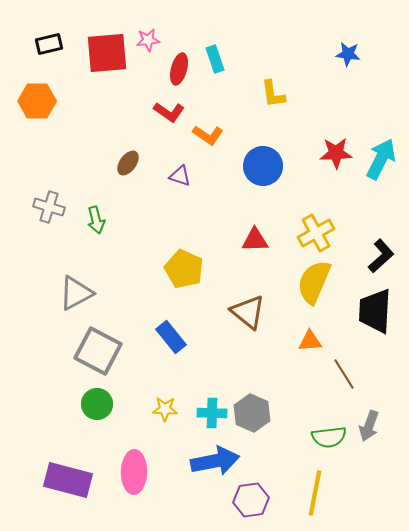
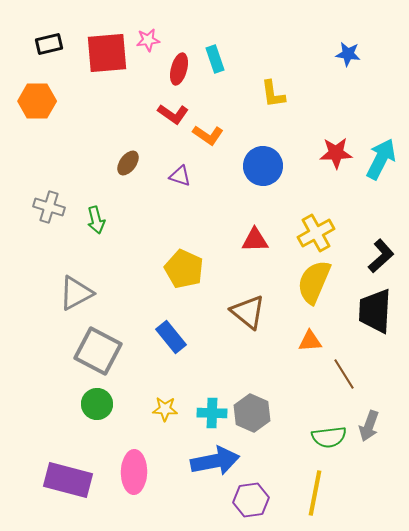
red L-shape: moved 4 px right, 2 px down
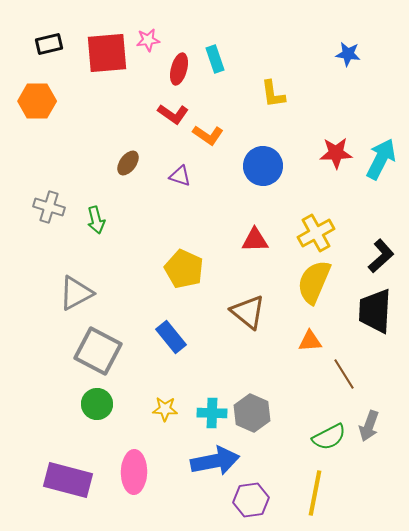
green semicircle: rotated 20 degrees counterclockwise
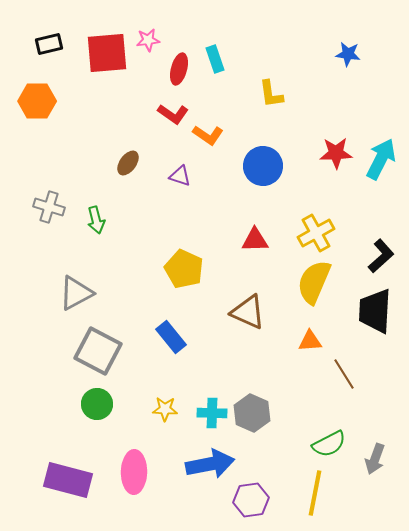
yellow L-shape: moved 2 px left
brown triangle: rotated 15 degrees counterclockwise
gray arrow: moved 6 px right, 33 px down
green semicircle: moved 7 px down
blue arrow: moved 5 px left, 3 px down
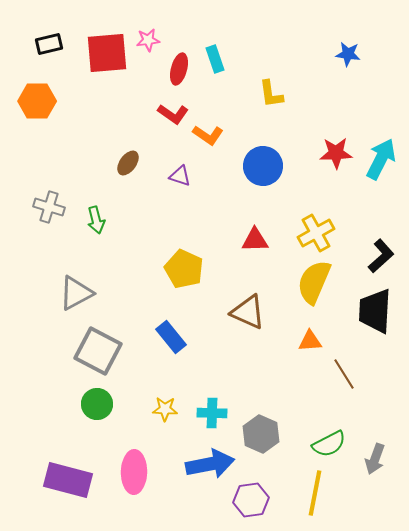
gray hexagon: moved 9 px right, 21 px down
